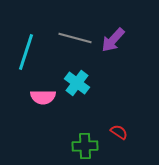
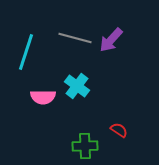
purple arrow: moved 2 px left
cyan cross: moved 3 px down
red semicircle: moved 2 px up
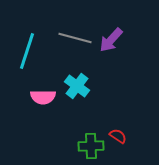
cyan line: moved 1 px right, 1 px up
red semicircle: moved 1 px left, 6 px down
green cross: moved 6 px right
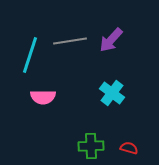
gray line: moved 5 px left, 3 px down; rotated 24 degrees counterclockwise
cyan line: moved 3 px right, 4 px down
cyan cross: moved 35 px right, 7 px down
red semicircle: moved 11 px right, 12 px down; rotated 18 degrees counterclockwise
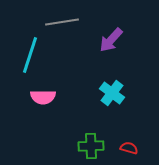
gray line: moved 8 px left, 19 px up
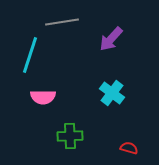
purple arrow: moved 1 px up
green cross: moved 21 px left, 10 px up
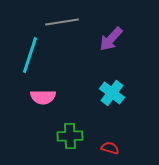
red semicircle: moved 19 px left
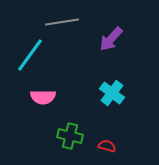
cyan line: rotated 18 degrees clockwise
green cross: rotated 15 degrees clockwise
red semicircle: moved 3 px left, 2 px up
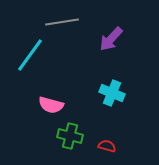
cyan cross: rotated 15 degrees counterclockwise
pink semicircle: moved 8 px right, 8 px down; rotated 15 degrees clockwise
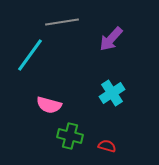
cyan cross: rotated 35 degrees clockwise
pink semicircle: moved 2 px left
